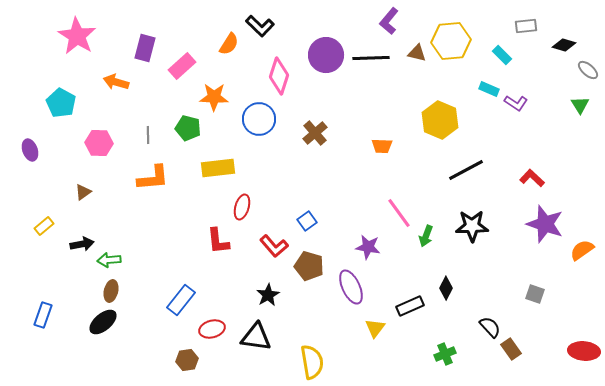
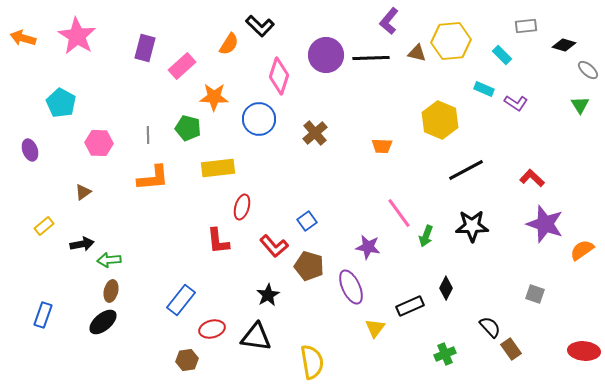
orange arrow at (116, 82): moved 93 px left, 44 px up
cyan rectangle at (489, 89): moved 5 px left
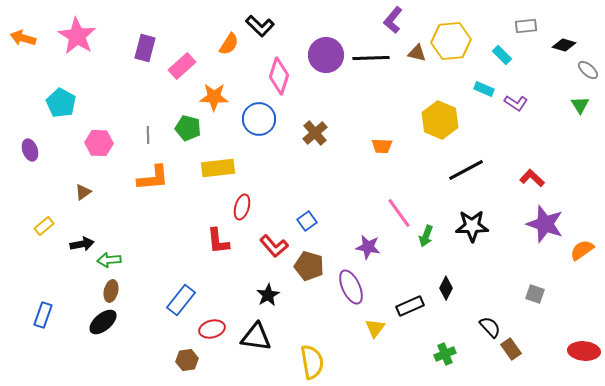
purple L-shape at (389, 21): moved 4 px right, 1 px up
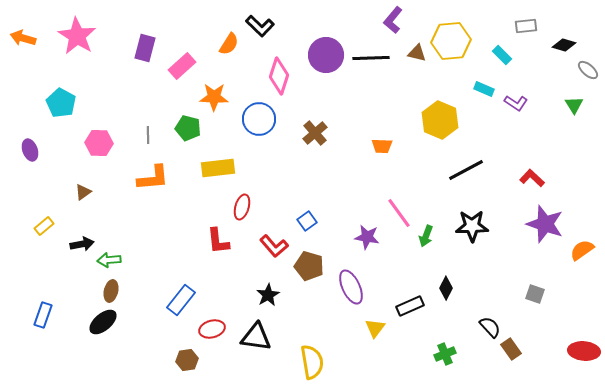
green triangle at (580, 105): moved 6 px left
purple star at (368, 247): moved 1 px left, 10 px up
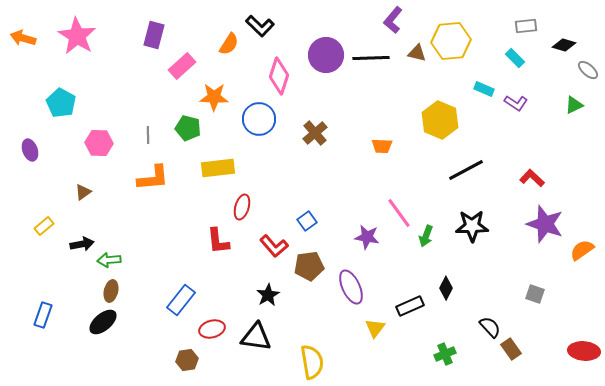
purple rectangle at (145, 48): moved 9 px right, 13 px up
cyan rectangle at (502, 55): moved 13 px right, 3 px down
green triangle at (574, 105): rotated 36 degrees clockwise
brown pentagon at (309, 266): rotated 24 degrees counterclockwise
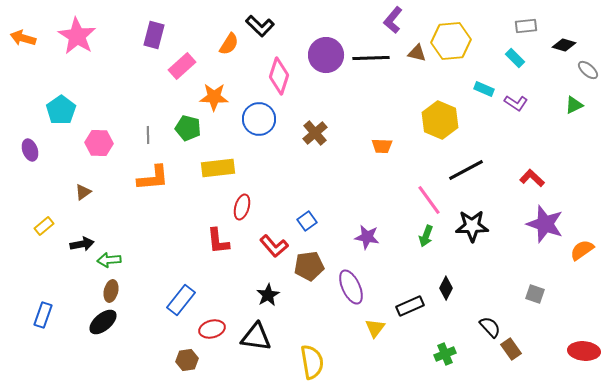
cyan pentagon at (61, 103): moved 7 px down; rotated 8 degrees clockwise
pink line at (399, 213): moved 30 px right, 13 px up
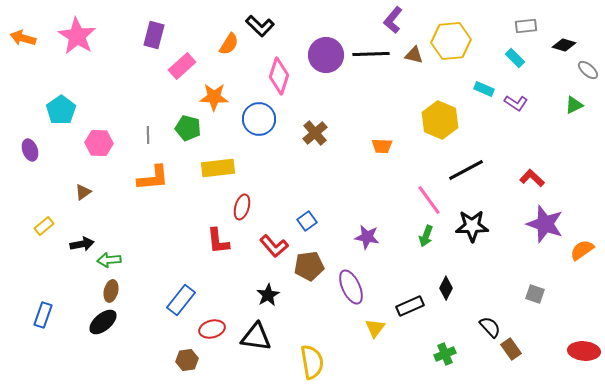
brown triangle at (417, 53): moved 3 px left, 2 px down
black line at (371, 58): moved 4 px up
